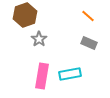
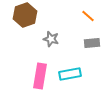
gray star: moved 12 px right; rotated 21 degrees counterclockwise
gray rectangle: moved 3 px right; rotated 28 degrees counterclockwise
pink rectangle: moved 2 px left
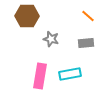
brown hexagon: moved 2 px right, 1 px down; rotated 20 degrees clockwise
gray rectangle: moved 6 px left
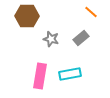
orange line: moved 3 px right, 4 px up
gray rectangle: moved 5 px left, 5 px up; rotated 35 degrees counterclockwise
